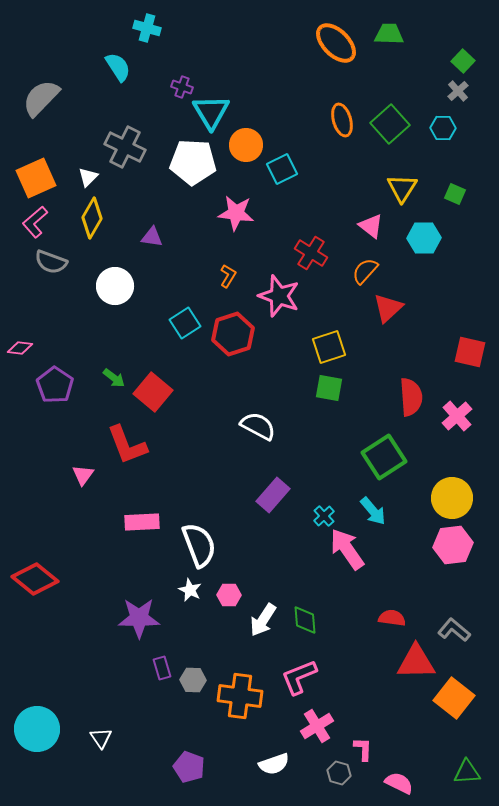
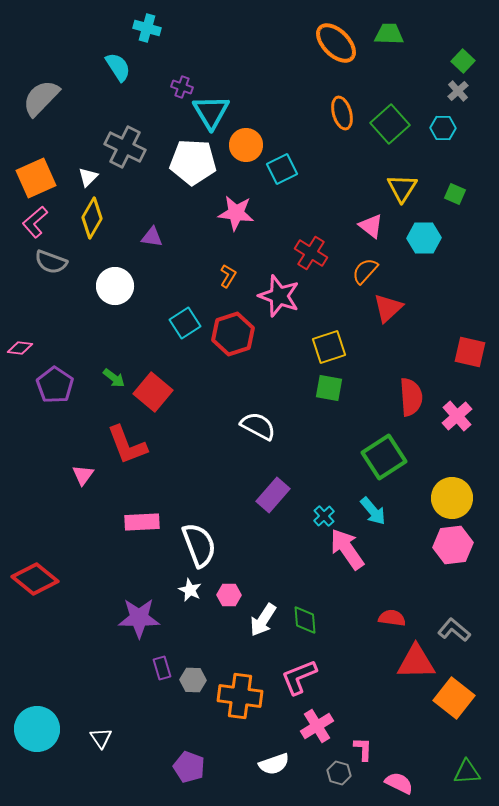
orange ellipse at (342, 120): moved 7 px up
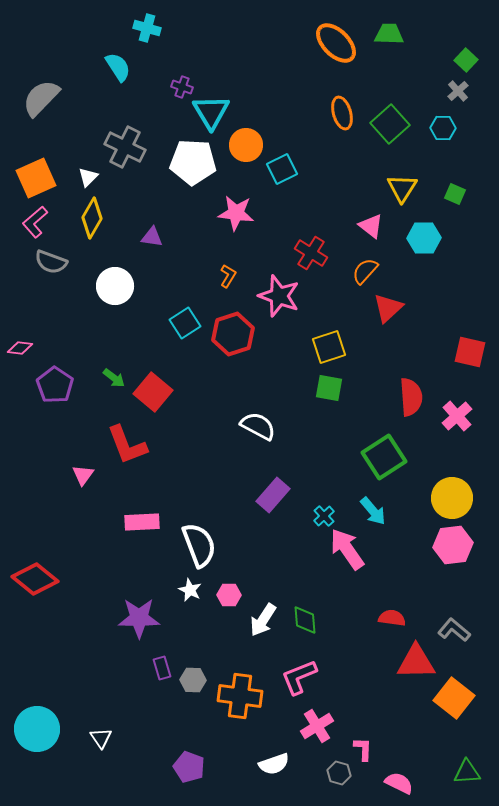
green square at (463, 61): moved 3 px right, 1 px up
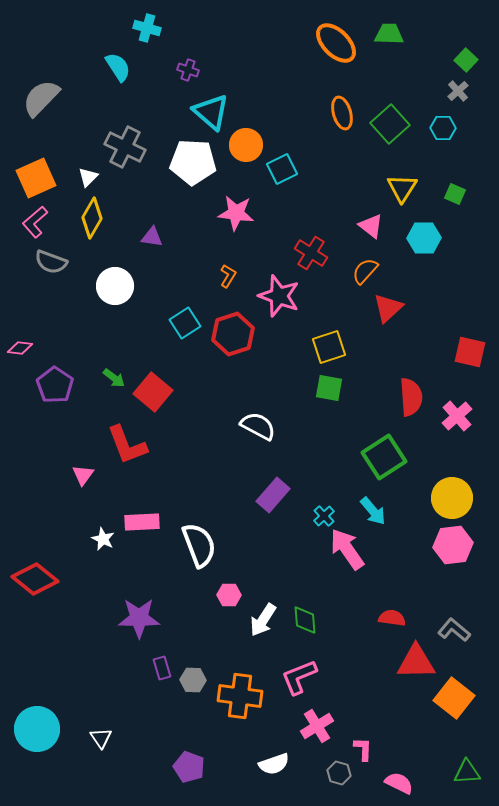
purple cross at (182, 87): moved 6 px right, 17 px up
cyan triangle at (211, 112): rotated 18 degrees counterclockwise
white star at (190, 590): moved 87 px left, 51 px up
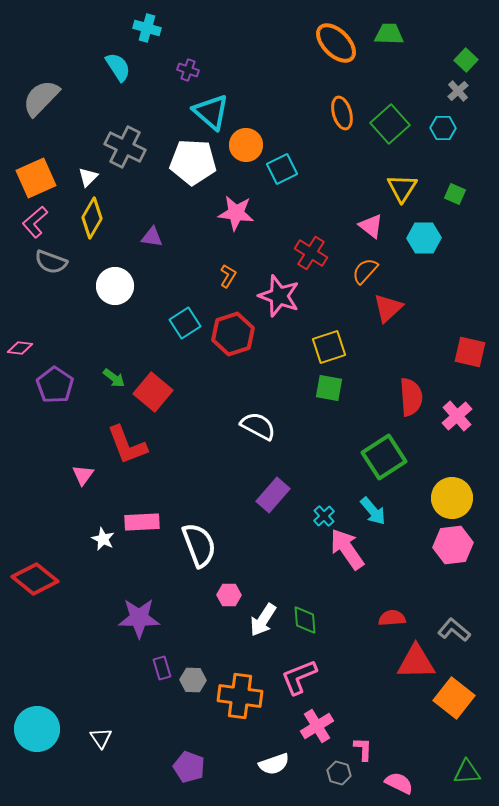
red semicircle at (392, 618): rotated 12 degrees counterclockwise
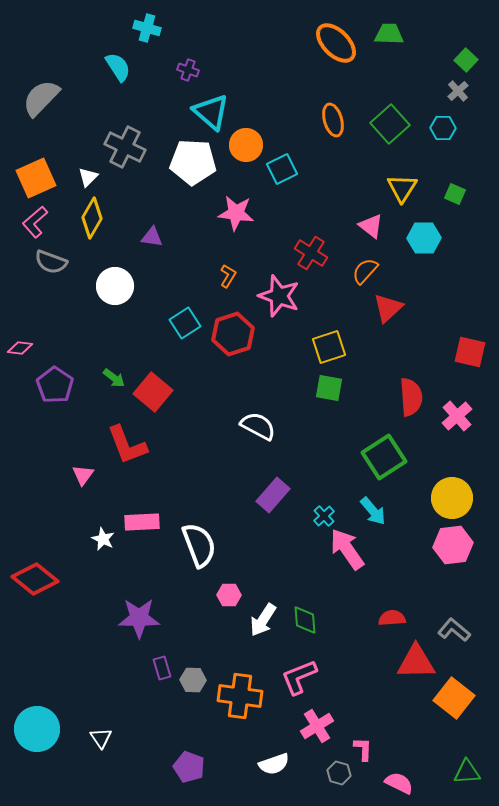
orange ellipse at (342, 113): moved 9 px left, 7 px down
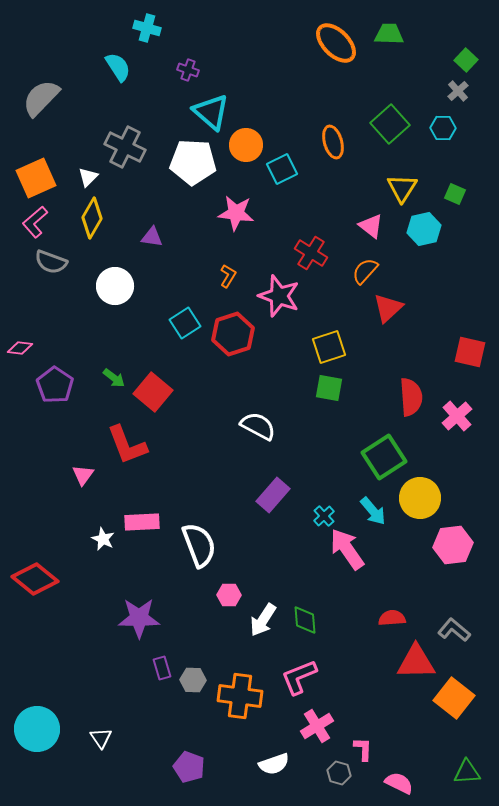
orange ellipse at (333, 120): moved 22 px down
cyan hexagon at (424, 238): moved 9 px up; rotated 12 degrees counterclockwise
yellow circle at (452, 498): moved 32 px left
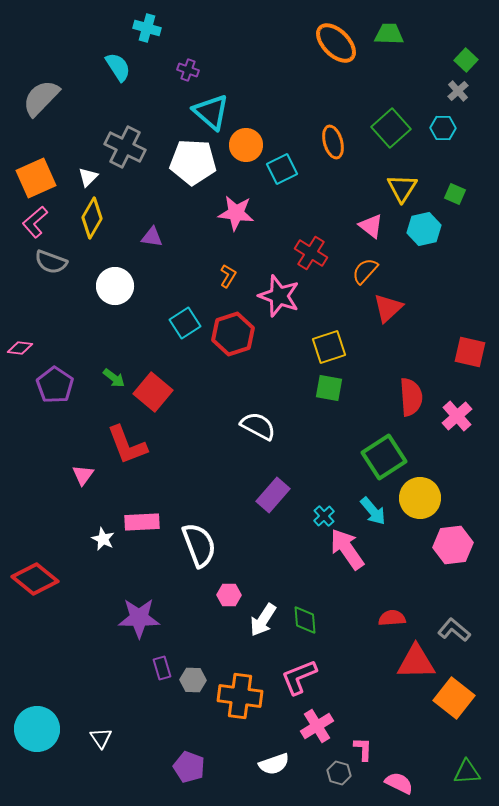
green square at (390, 124): moved 1 px right, 4 px down
